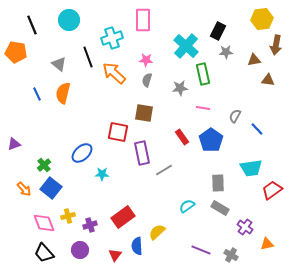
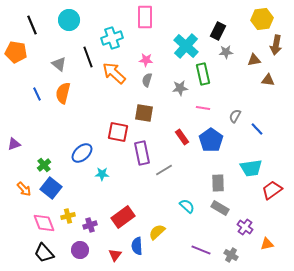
pink rectangle at (143, 20): moved 2 px right, 3 px up
cyan semicircle at (187, 206): rotated 77 degrees clockwise
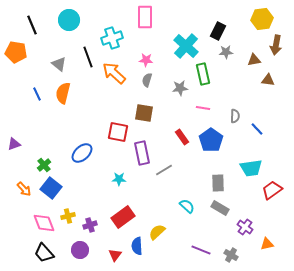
gray semicircle at (235, 116): rotated 152 degrees clockwise
cyan star at (102, 174): moved 17 px right, 5 px down
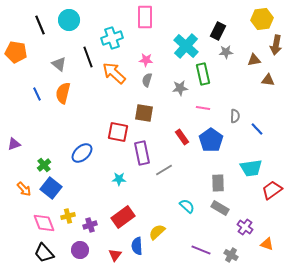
black line at (32, 25): moved 8 px right
orange triangle at (267, 244): rotated 32 degrees clockwise
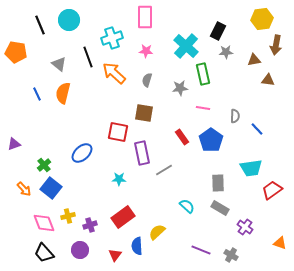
pink star at (146, 60): moved 9 px up
orange triangle at (267, 244): moved 13 px right, 1 px up
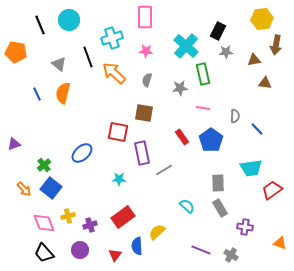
brown triangle at (268, 80): moved 3 px left, 3 px down
gray rectangle at (220, 208): rotated 30 degrees clockwise
purple cross at (245, 227): rotated 28 degrees counterclockwise
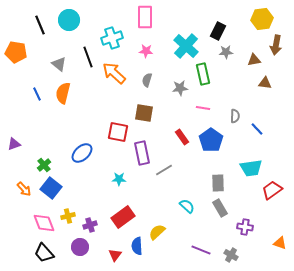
purple circle at (80, 250): moved 3 px up
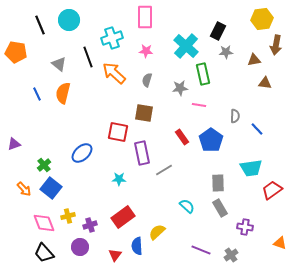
pink line at (203, 108): moved 4 px left, 3 px up
gray cross at (231, 255): rotated 24 degrees clockwise
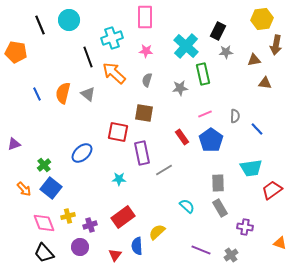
gray triangle at (59, 64): moved 29 px right, 30 px down
pink line at (199, 105): moved 6 px right, 9 px down; rotated 32 degrees counterclockwise
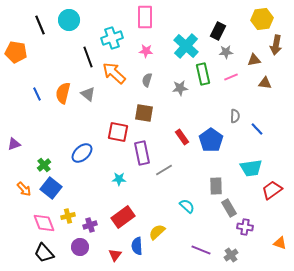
pink line at (205, 114): moved 26 px right, 37 px up
gray rectangle at (218, 183): moved 2 px left, 3 px down
gray rectangle at (220, 208): moved 9 px right
